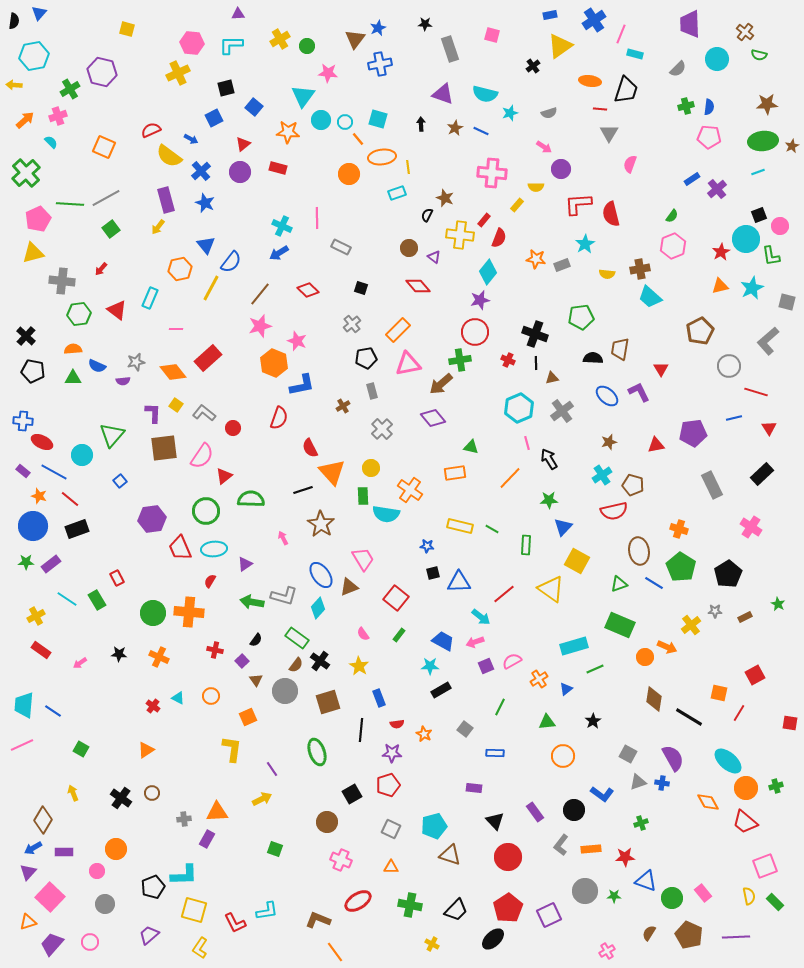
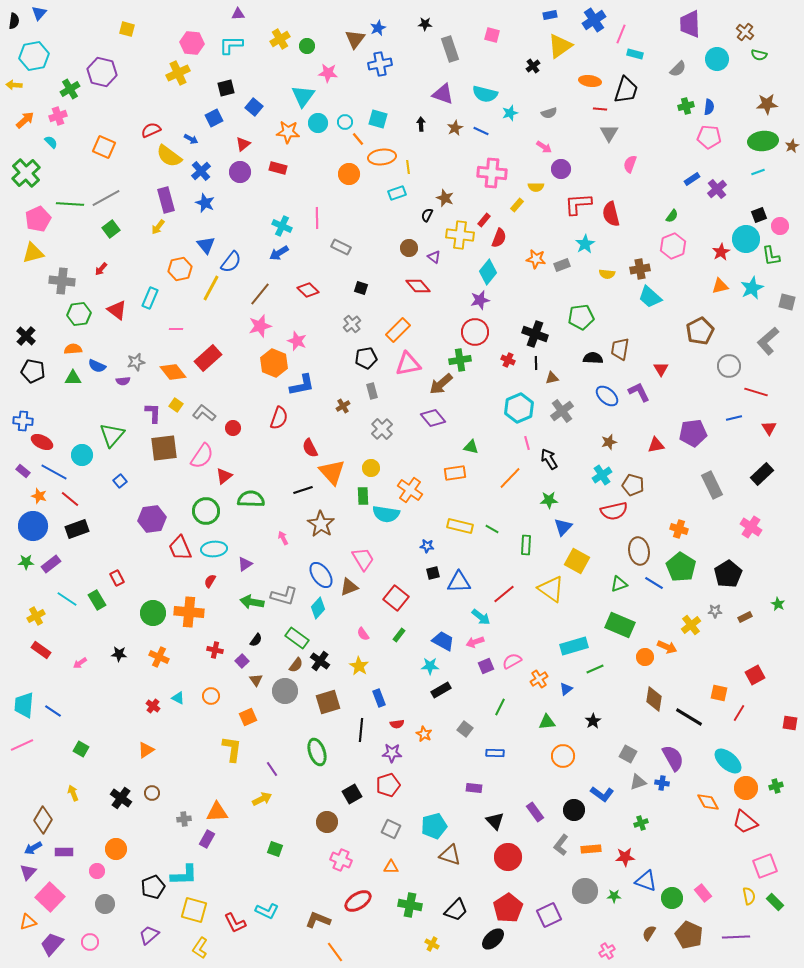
cyan circle at (321, 120): moved 3 px left, 3 px down
cyan L-shape at (267, 911): rotated 35 degrees clockwise
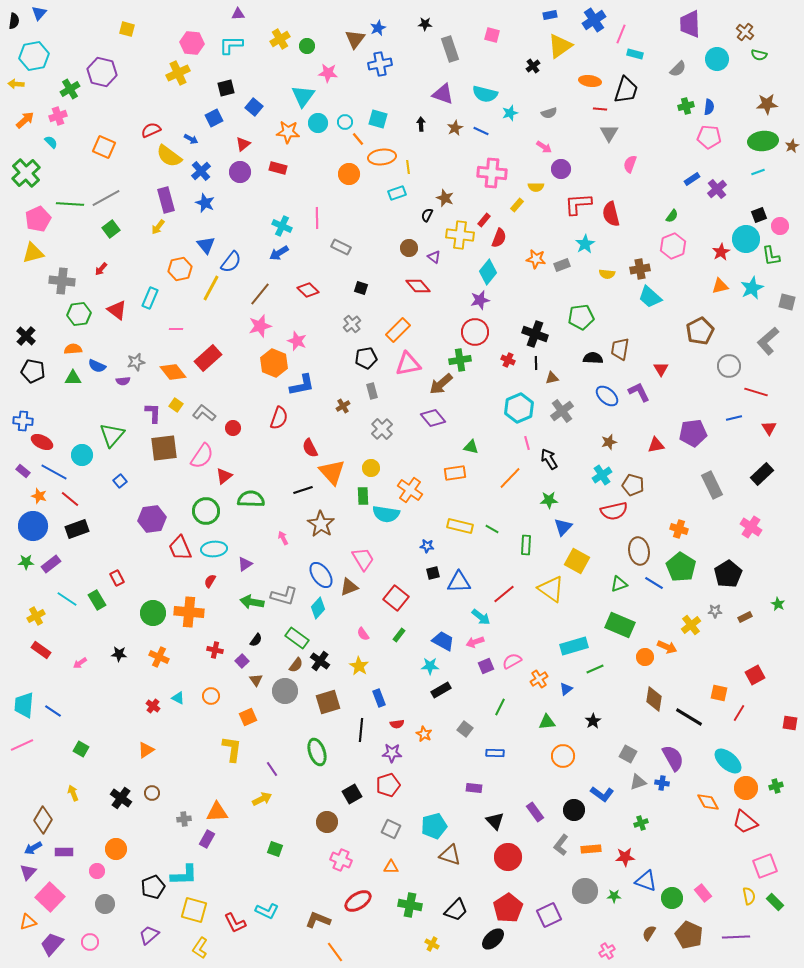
yellow arrow at (14, 85): moved 2 px right, 1 px up
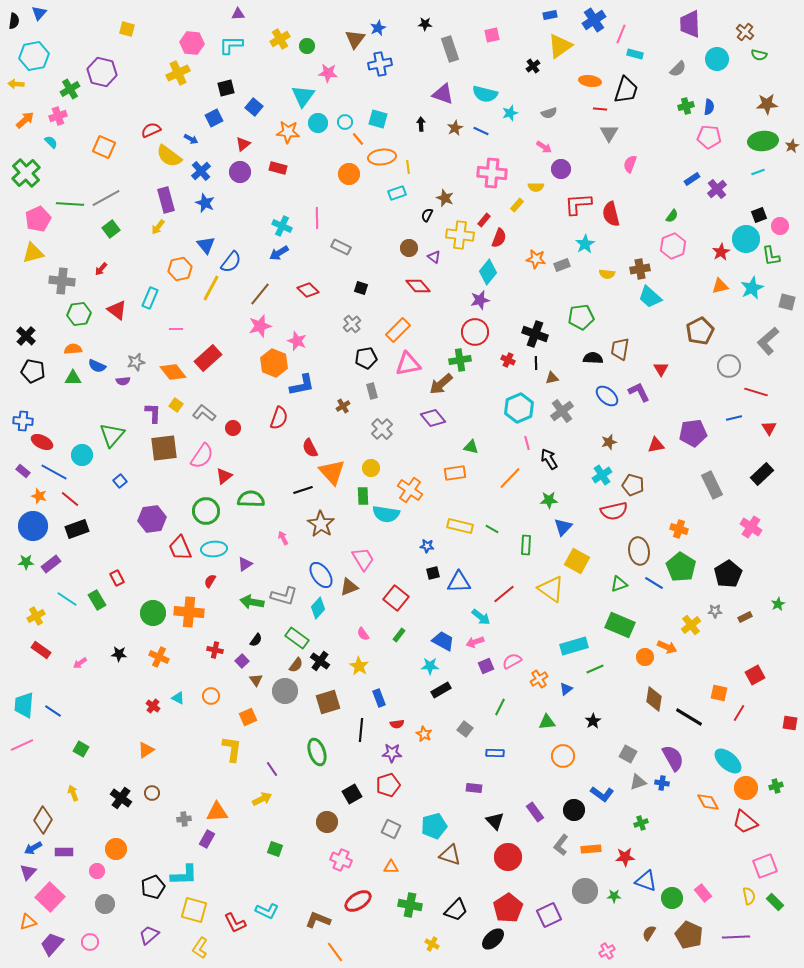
pink square at (492, 35): rotated 28 degrees counterclockwise
green star at (778, 604): rotated 16 degrees clockwise
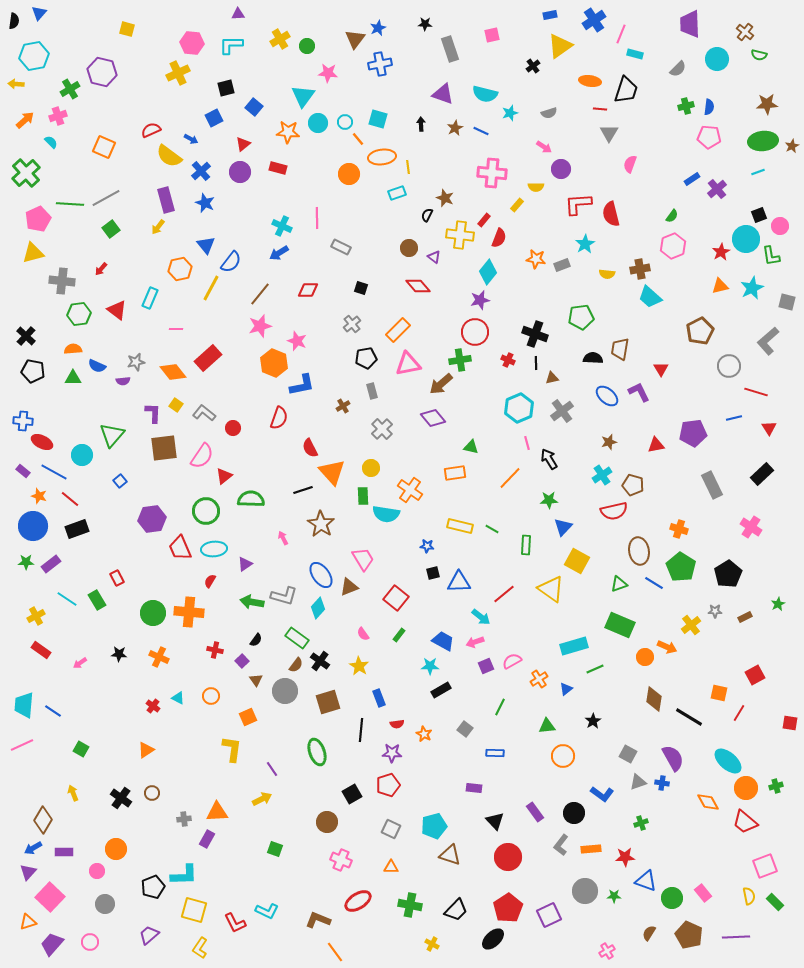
red diamond at (308, 290): rotated 45 degrees counterclockwise
green triangle at (547, 722): moved 4 px down
black circle at (574, 810): moved 3 px down
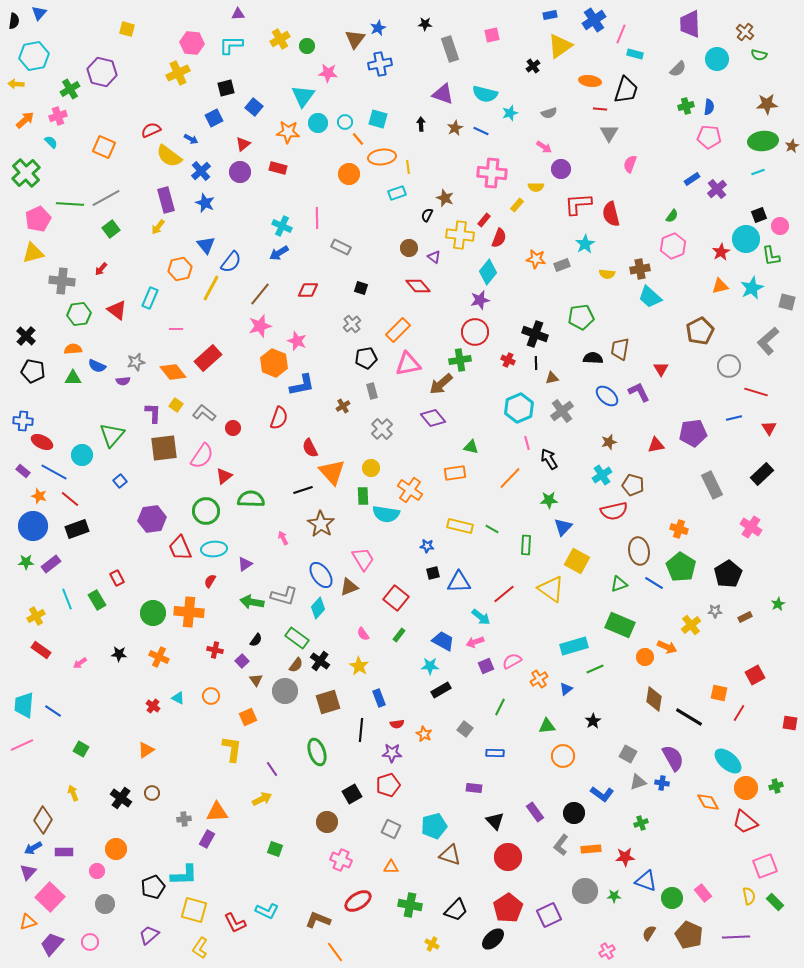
cyan line at (67, 599): rotated 35 degrees clockwise
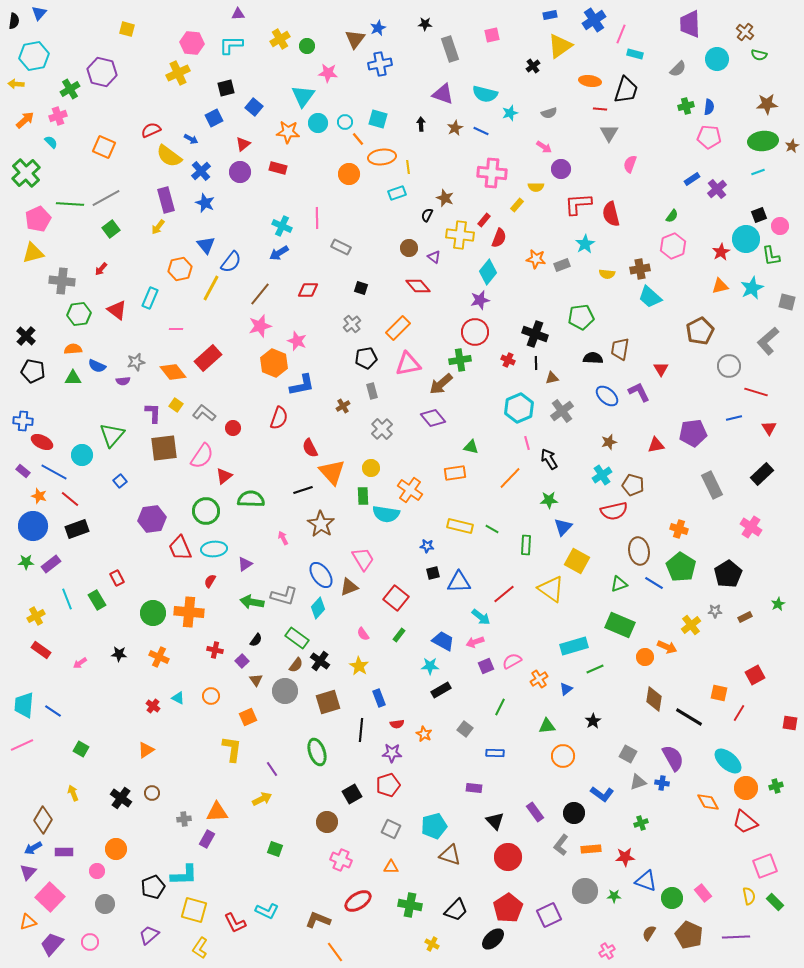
orange rectangle at (398, 330): moved 2 px up
